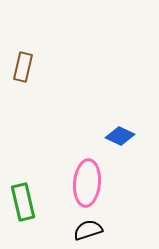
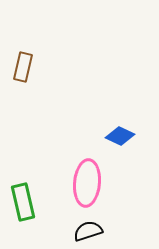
black semicircle: moved 1 px down
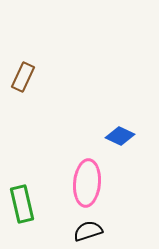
brown rectangle: moved 10 px down; rotated 12 degrees clockwise
green rectangle: moved 1 px left, 2 px down
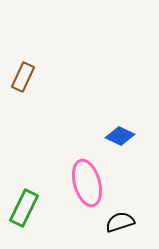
pink ellipse: rotated 21 degrees counterclockwise
green rectangle: moved 2 px right, 4 px down; rotated 39 degrees clockwise
black semicircle: moved 32 px right, 9 px up
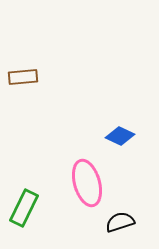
brown rectangle: rotated 60 degrees clockwise
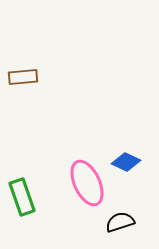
blue diamond: moved 6 px right, 26 px down
pink ellipse: rotated 9 degrees counterclockwise
green rectangle: moved 2 px left, 11 px up; rotated 45 degrees counterclockwise
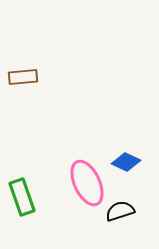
black semicircle: moved 11 px up
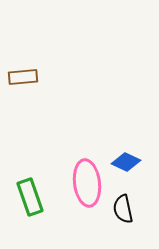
pink ellipse: rotated 18 degrees clockwise
green rectangle: moved 8 px right
black semicircle: moved 3 px right, 2 px up; rotated 84 degrees counterclockwise
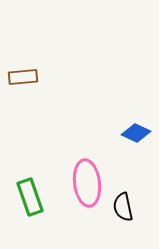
blue diamond: moved 10 px right, 29 px up
black semicircle: moved 2 px up
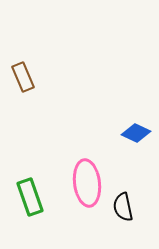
brown rectangle: rotated 72 degrees clockwise
